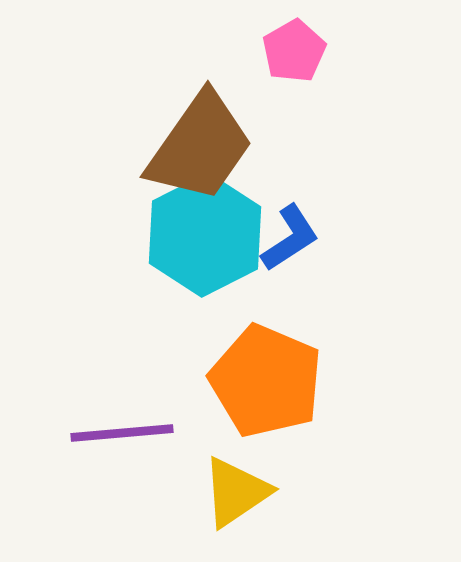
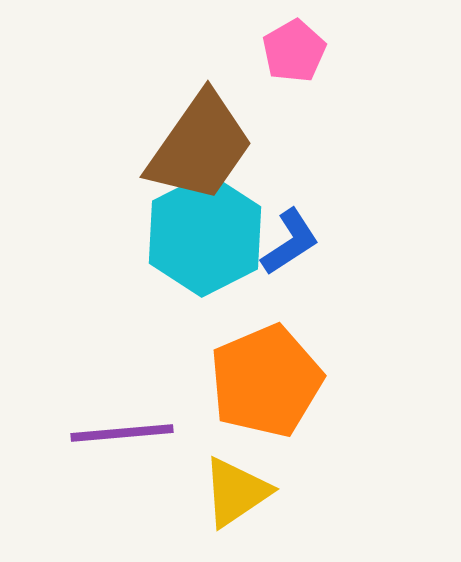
blue L-shape: moved 4 px down
orange pentagon: rotated 26 degrees clockwise
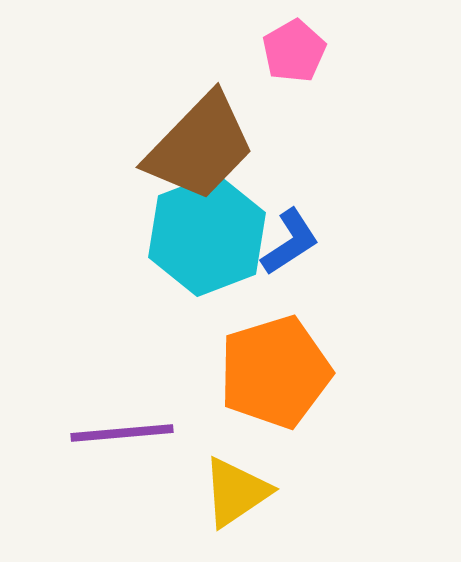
brown trapezoid: rotated 9 degrees clockwise
cyan hexagon: moved 2 px right; rotated 6 degrees clockwise
orange pentagon: moved 9 px right, 9 px up; rotated 6 degrees clockwise
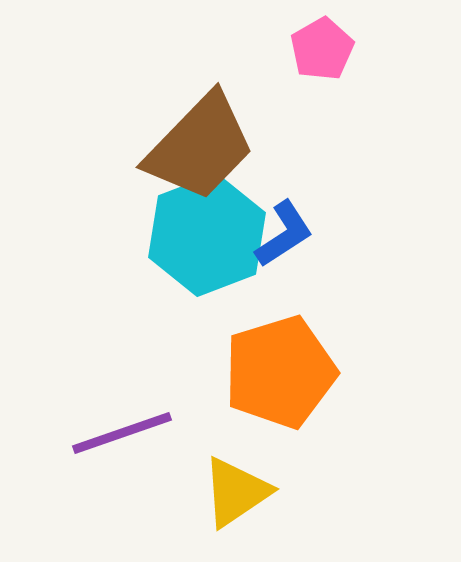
pink pentagon: moved 28 px right, 2 px up
blue L-shape: moved 6 px left, 8 px up
orange pentagon: moved 5 px right
purple line: rotated 14 degrees counterclockwise
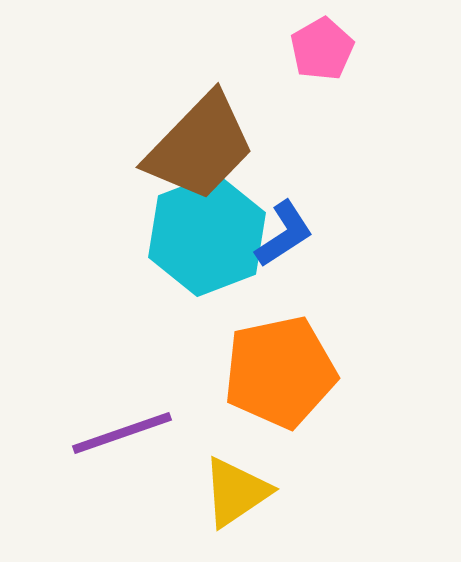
orange pentagon: rotated 5 degrees clockwise
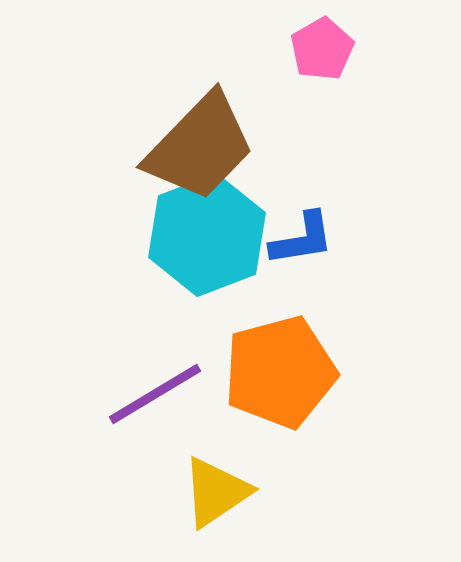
blue L-shape: moved 18 px right, 5 px down; rotated 24 degrees clockwise
orange pentagon: rotated 3 degrees counterclockwise
purple line: moved 33 px right, 39 px up; rotated 12 degrees counterclockwise
yellow triangle: moved 20 px left
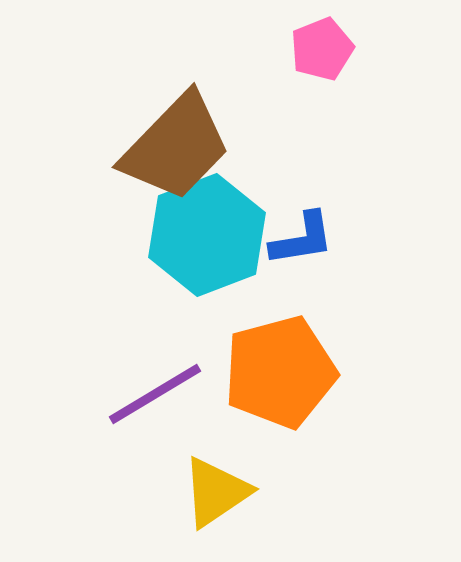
pink pentagon: rotated 8 degrees clockwise
brown trapezoid: moved 24 px left
